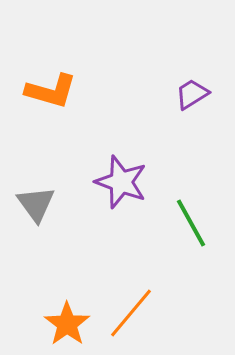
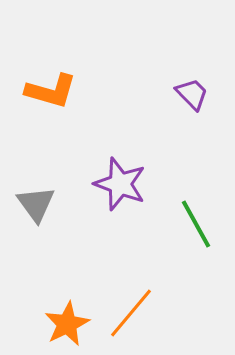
purple trapezoid: rotated 78 degrees clockwise
purple star: moved 1 px left, 2 px down
green line: moved 5 px right, 1 px down
orange star: rotated 9 degrees clockwise
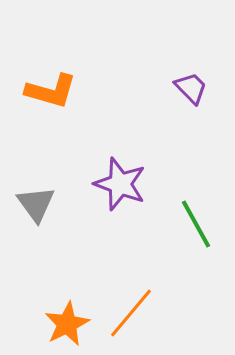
purple trapezoid: moved 1 px left, 6 px up
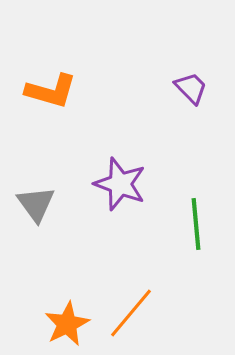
green line: rotated 24 degrees clockwise
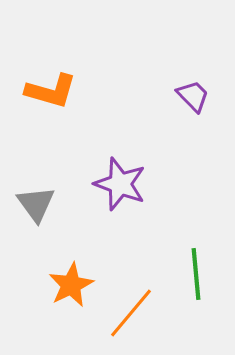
purple trapezoid: moved 2 px right, 8 px down
green line: moved 50 px down
orange star: moved 4 px right, 39 px up
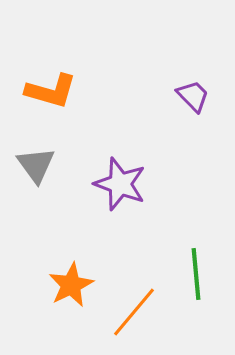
gray triangle: moved 39 px up
orange line: moved 3 px right, 1 px up
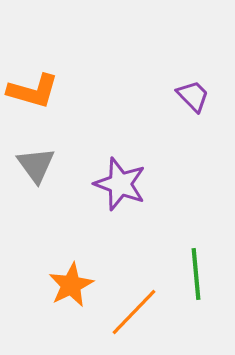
orange L-shape: moved 18 px left
orange line: rotated 4 degrees clockwise
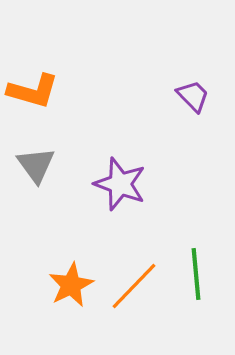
orange line: moved 26 px up
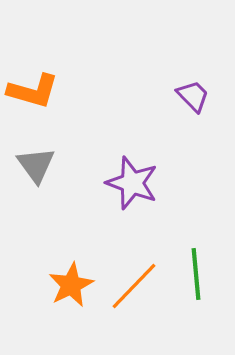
purple star: moved 12 px right, 1 px up
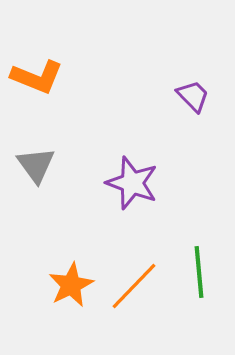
orange L-shape: moved 4 px right, 14 px up; rotated 6 degrees clockwise
green line: moved 3 px right, 2 px up
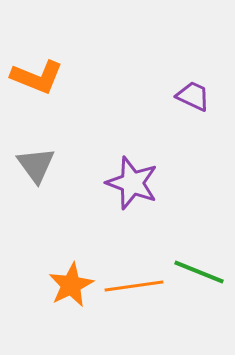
purple trapezoid: rotated 21 degrees counterclockwise
green line: rotated 63 degrees counterclockwise
orange line: rotated 38 degrees clockwise
